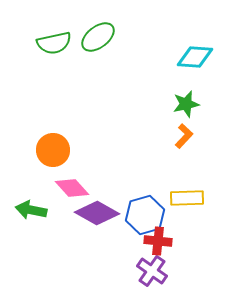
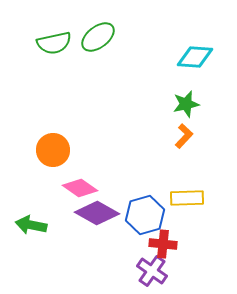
pink diamond: moved 8 px right; rotated 12 degrees counterclockwise
green arrow: moved 15 px down
red cross: moved 5 px right, 3 px down
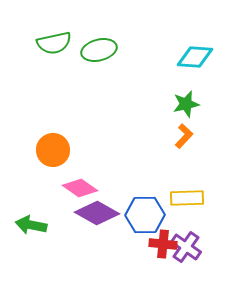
green ellipse: moved 1 px right, 13 px down; rotated 24 degrees clockwise
blue hexagon: rotated 15 degrees clockwise
purple cross: moved 34 px right, 24 px up
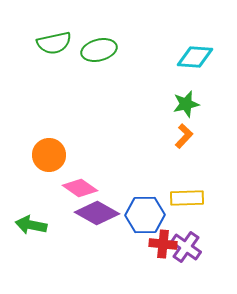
orange circle: moved 4 px left, 5 px down
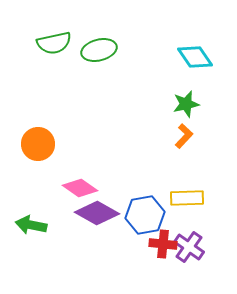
cyan diamond: rotated 51 degrees clockwise
orange circle: moved 11 px left, 11 px up
blue hexagon: rotated 9 degrees counterclockwise
purple cross: moved 3 px right
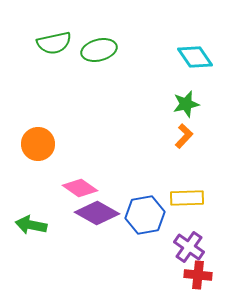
red cross: moved 35 px right, 31 px down
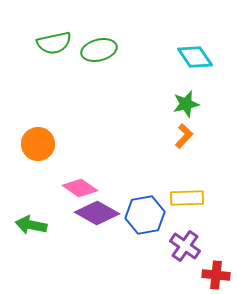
purple cross: moved 4 px left, 1 px up
red cross: moved 18 px right
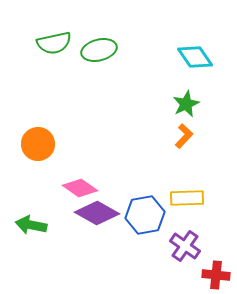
green star: rotated 12 degrees counterclockwise
